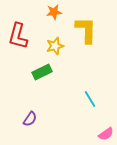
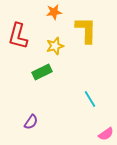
purple semicircle: moved 1 px right, 3 px down
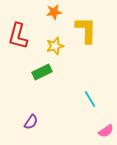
pink semicircle: moved 3 px up
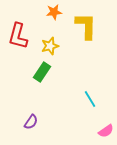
yellow L-shape: moved 4 px up
yellow star: moved 5 px left
green rectangle: rotated 30 degrees counterclockwise
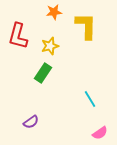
green rectangle: moved 1 px right, 1 px down
purple semicircle: rotated 21 degrees clockwise
pink semicircle: moved 6 px left, 2 px down
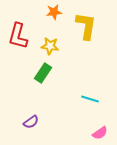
yellow L-shape: rotated 8 degrees clockwise
yellow star: rotated 24 degrees clockwise
cyan line: rotated 42 degrees counterclockwise
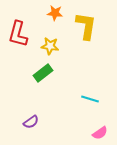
orange star: moved 1 px right, 1 px down; rotated 14 degrees clockwise
red L-shape: moved 2 px up
green rectangle: rotated 18 degrees clockwise
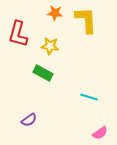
yellow L-shape: moved 6 px up; rotated 12 degrees counterclockwise
green rectangle: rotated 66 degrees clockwise
cyan line: moved 1 px left, 2 px up
purple semicircle: moved 2 px left, 2 px up
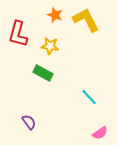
orange star: moved 2 px down; rotated 14 degrees clockwise
yellow L-shape: rotated 24 degrees counterclockwise
cyan line: rotated 30 degrees clockwise
purple semicircle: moved 2 px down; rotated 91 degrees counterclockwise
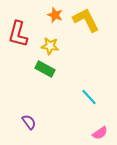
green rectangle: moved 2 px right, 4 px up
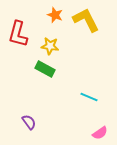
cyan line: rotated 24 degrees counterclockwise
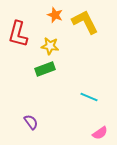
yellow L-shape: moved 1 px left, 2 px down
green rectangle: rotated 48 degrees counterclockwise
purple semicircle: moved 2 px right
